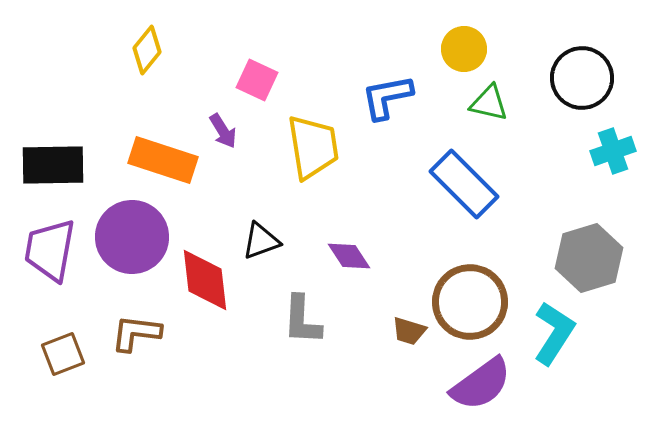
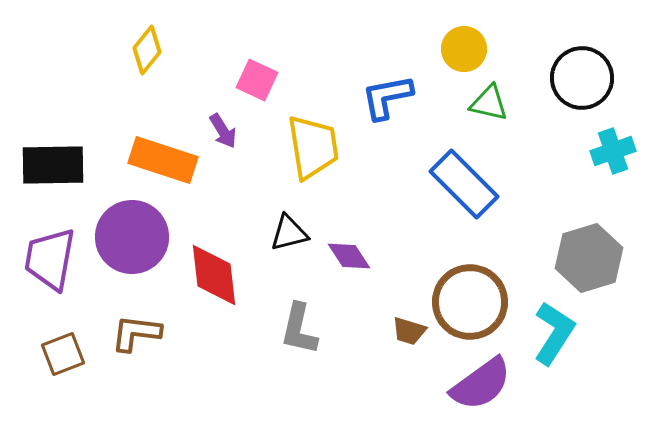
black triangle: moved 28 px right, 8 px up; rotated 6 degrees clockwise
purple trapezoid: moved 9 px down
red diamond: moved 9 px right, 5 px up
gray L-shape: moved 3 px left, 9 px down; rotated 10 degrees clockwise
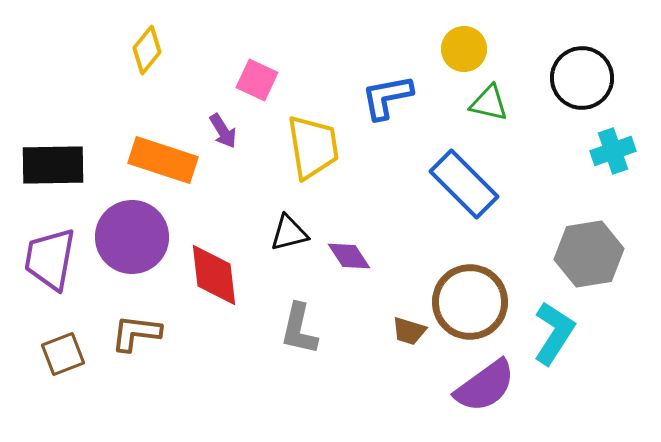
gray hexagon: moved 4 px up; rotated 8 degrees clockwise
purple semicircle: moved 4 px right, 2 px down
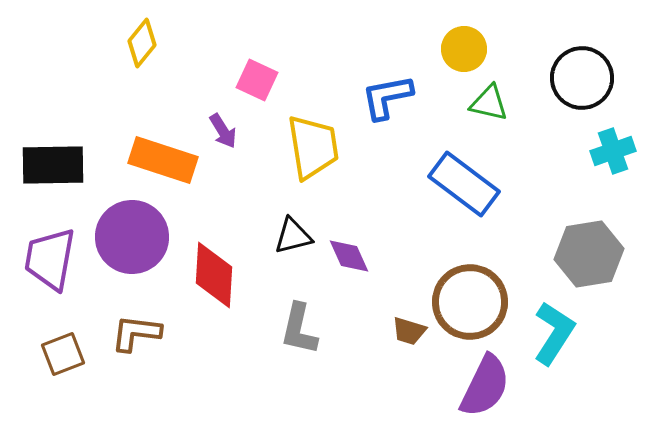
yellow diamond: moved 5 px left, 7 px up
blue rectangle: rotated 8 degrees counterclockwise
black triangle: moved 4 px right, 3 px down
purple diamond: rotated 9 degrees clockwise
red diamond: rotated 10 degrees clockwise
purple semicircle: rotated 28 degrees counterclockwise
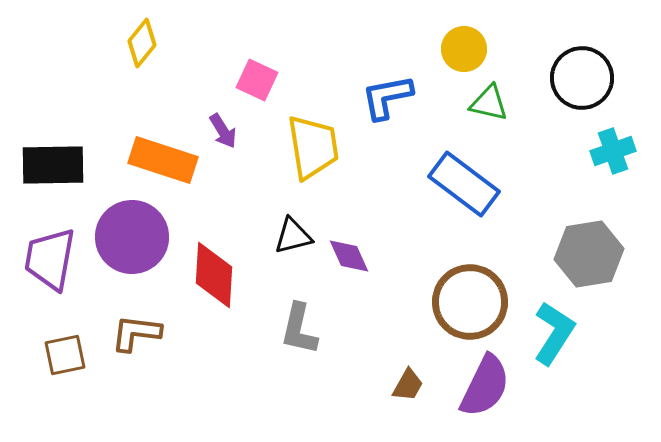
brown trapezoid: moved 1 px left, 54 px down; rotated 78 degrees counterclockwise
brown square: moved 2 px right, 1 px down; rotated 9 degrees clockwise
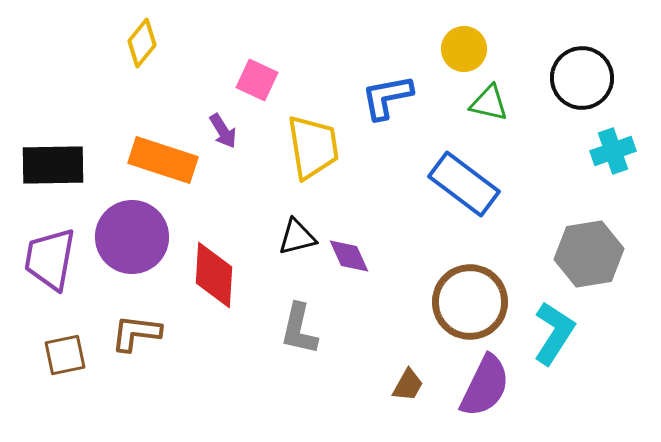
black triangle: moved 4 px right, 1 px down
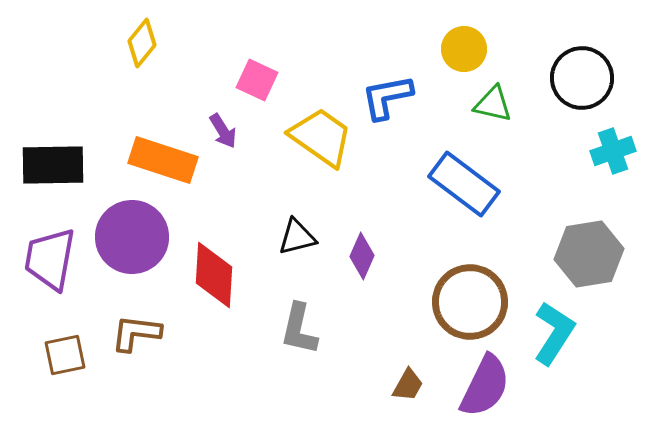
green triangle: moved 4 px right, 1 px down
yellow trapezoid: moved 8 px right, 10 px up; rotated 46 degrees counterclockwise
purple diamond: moved 13 px right; rotated 48 degrees clockwise
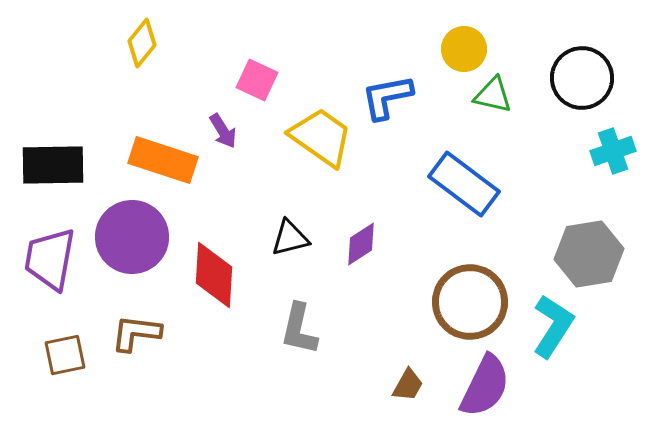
green triangle: moved 9 px up
black triangle: moved 7 px left, 1 px down
purple diamond: moved 1 px left, 12 px up; rotated 33 degrees clockwise
cyan L-shape: moved 1 px left, 7 px up
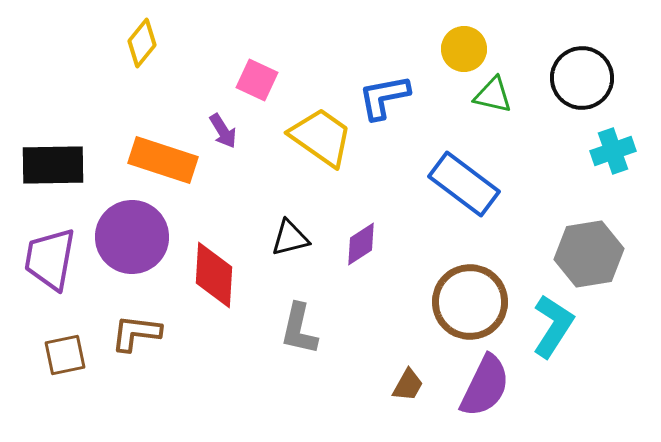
blue L-shape: moved 3 px left
